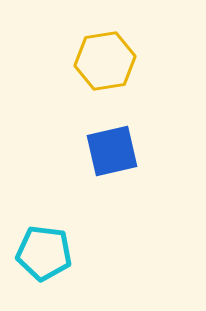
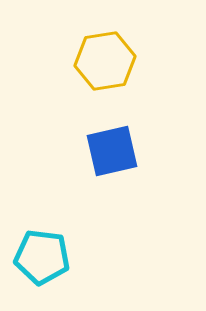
cyan pentagon: moved 2 px left, 4 px down
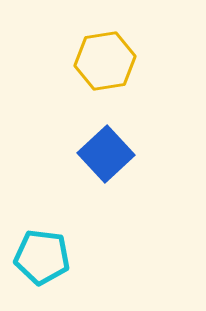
blue square: moved 6 px left, 3 px down; rotated 30 degrees counterclockwise
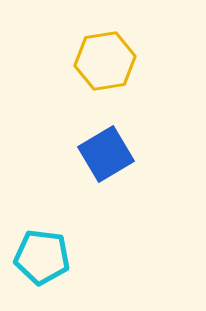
blue square: rotated 12 degrees clockwise
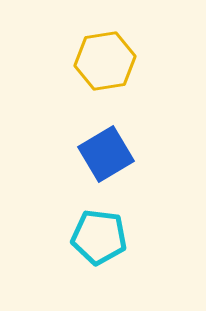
cyan pentagon: moved 57 px right, 20 px up
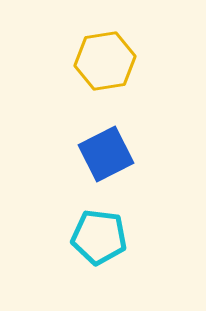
blue square: rotated 4 degrees clockwise
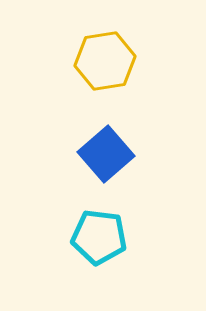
blue square: rotated 14 degrees counterclockwise
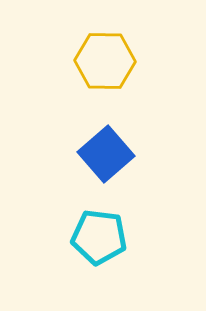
yellow hexagon: rotated 10 degrees clockwise
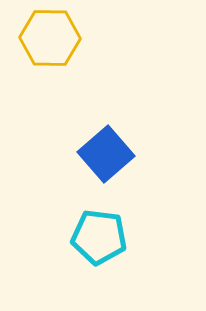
yellow hexagon: moved 55 px left, 23 px up
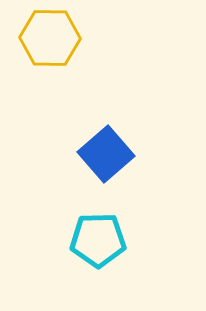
cyan pentagon: moved 1 px left, 3 px down; rotated 8 degrees counterclockwise
